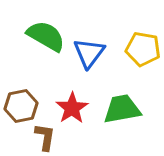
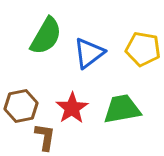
green semicircle: rotated 90 degrees clockwise
blue triangle: rotated 16 degrees clockwise
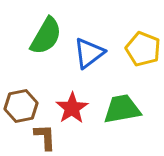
yellow pentagon: rotated 12 degrees clockwise
brown L-shape: rotated 12 degrees counterclockwise
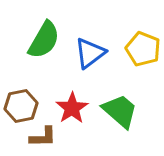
green semicircle: moved 2 px left, 4 px down
blue triangle: moved 1 px right
green trapezoid: moved 2 px left, 2 px down; rotated 51 degrees clockwise
brown L-shape: moved 2 px left; rotated 92 degrees clockwise
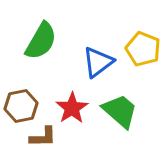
green semicircle: moved 3 px left, 1 px down
blue triangle: moved 8 px right, 9 px down
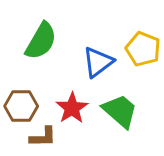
brown hexagon: rotated 12 degrees clockwise
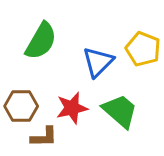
blue triangle: rotated 8 degrees counterclockwise
red star: rotated 20 degrees clockwise
brown L-shape: moved 1 px right
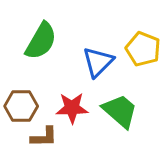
red star: rotated 12 degrees clockwise
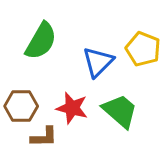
red star: rotated 16 degrees clockwise
